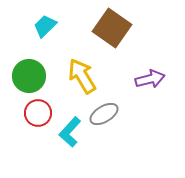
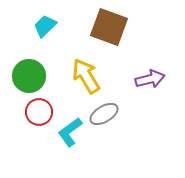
brown square: moved 3 px left, 1 px up; rotated 15 degrees counterclockwise
yellow arrow: moved 4 px right
red circle: moved 1 px right, 1 px up
cyan L-shape: rotated 12 degrees clockwise
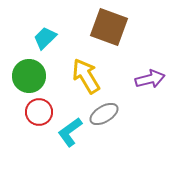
cyan trapezoid: moved 12 px down
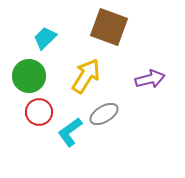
yellow arrow: rotated 63 degrees clockwise
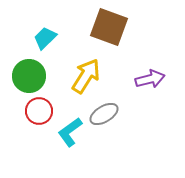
red circle: moved 1 px up
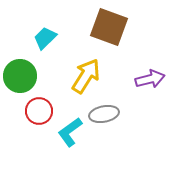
green circle: moved 9 px left
gray ellipse: rotated 20 degrees clockwise
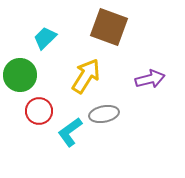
green circle: moved 1 px up
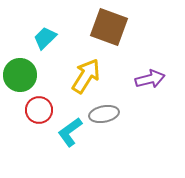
red circle: moved 1 px up
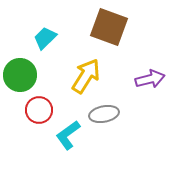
cyan L-shape: moved 2 px left, 3 px down
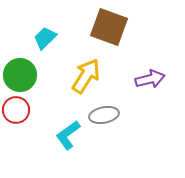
red circle: moved 23 px left
gray ellipse: moved 1 px down
